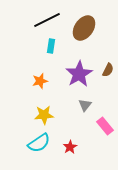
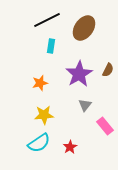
orange star: moved 2 px down
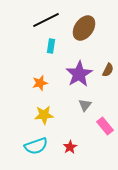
black line: moved 1 px left
cyan semicircle: moved 3 px left, 3 px down; rotated 15 degrees clockwise
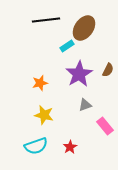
black line: rotated 20 degrees clockwise
cyan rectangle: moved 16 px right; rotated 48 degrees clockwise
gray triangle: rotated 32 degrees clockwise
yellow star: rotated 18 degrees clockwise
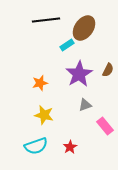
cyan rectangle: moved 1 px up
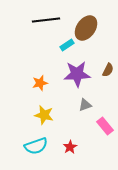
brown ellipse: moved 2 px right
purple star: moved 2 px left; rotated 28 degrees clockwise
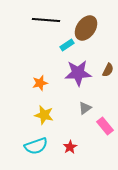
black line: rotated 12 degrees clockwise
purple star: moved 1 px right, 1 px up
gray triangle: moved 3 px down; rotated 16 degrees counterclockwise
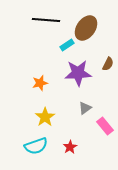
brown semicircle: moved 6 px up
yellow star: moved 1 px right, 2 px down; rotated 24 degrees clockwise
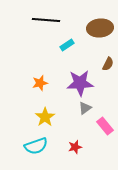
brown ellipse: moved 14 px right; rotated 50 degrees clockwise
purple star: moved 2 px right, 10 px down
red star: moved 5 px right; rotated 16 degrees clockwise
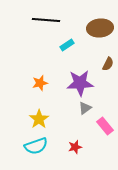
yellow star: moved 6 px left, 2 px down
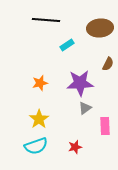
pink rectangle: rotated 36 degrees clockwise
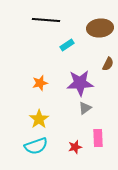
pink rectangle: moved 7 px left, 12 px down
